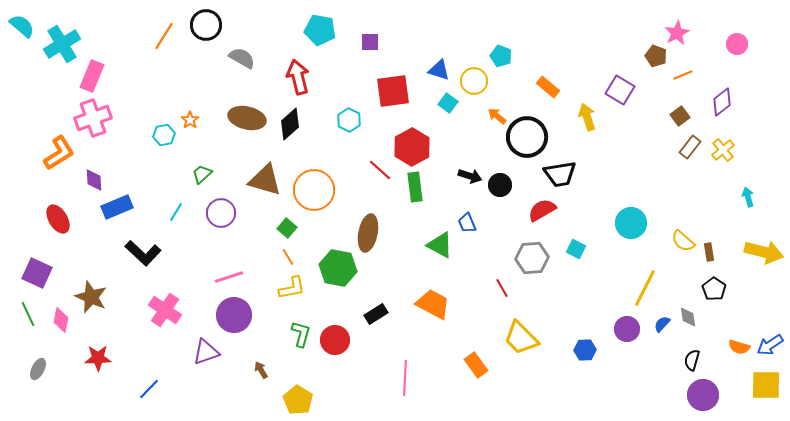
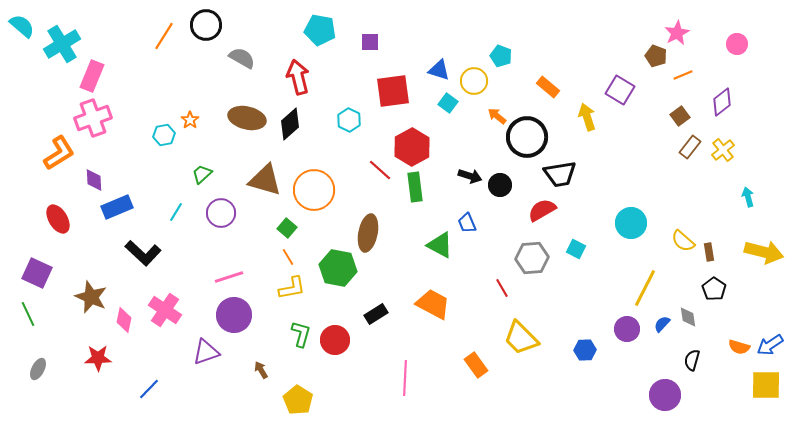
pink diamond at (61, 320): moved 63 px right
purple circle at (703, 395): moved 38 px left
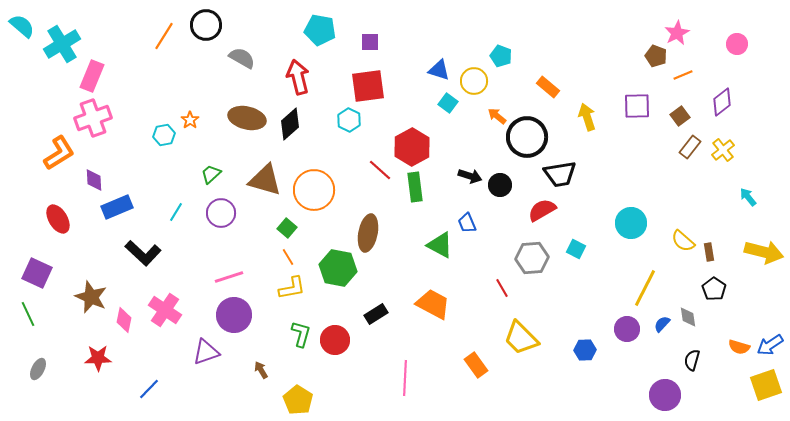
purple square at (620, 90): moved 17 px right, 16 px down; rotated 32 degrees counterclockwise
red square at (393, 91): moved 25 px left, 5 px up
green trapezoid at (202, 174): moved 9 px right
cyan arrow at (748, 197): rotated 24 degrees counterclockwise
yellow square at (766, 385): rotated 20 degrees counterclockwise
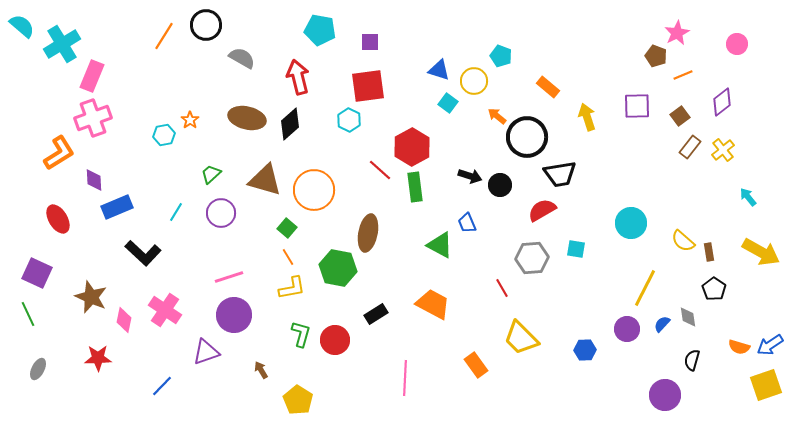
cyan square at (576, 249): rotated 18 degrees counterclockwise
yellow arrow at (764, 252): moved 3 px left; rotated 15 degrees clockwise
blue line at (149, 389): moved 13 px right, 3 px up
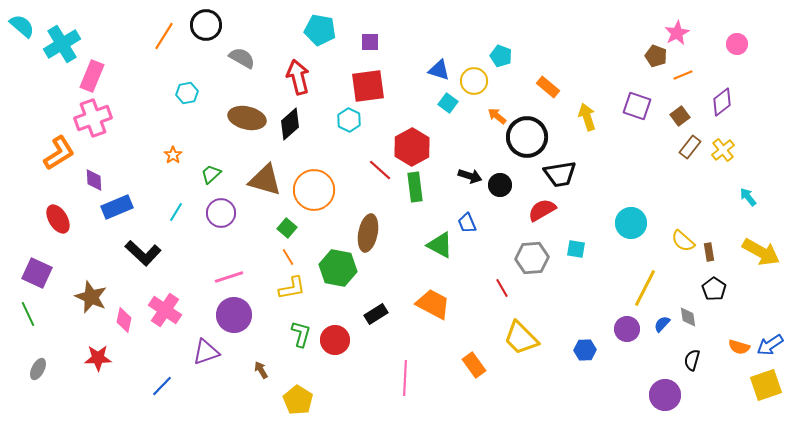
purple square at (637, 106): rotated 20 degrees clockwise
orange star at (190, 120): moved 17 px left, 35 px down
cyan hexagon at (164, 135): moved 23 px right, 42 px up
orange rectangle at (476, 365): moved 2 px left
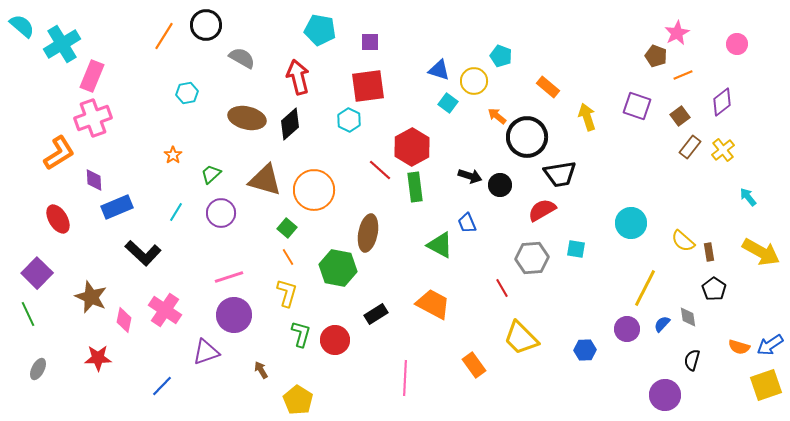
purple square at (37, 273): rotated 20 degrees clockwise
yellow L-shape at (292, 288): moved 5 px left, 5 px down; rotated 64 degrees counterclockwise
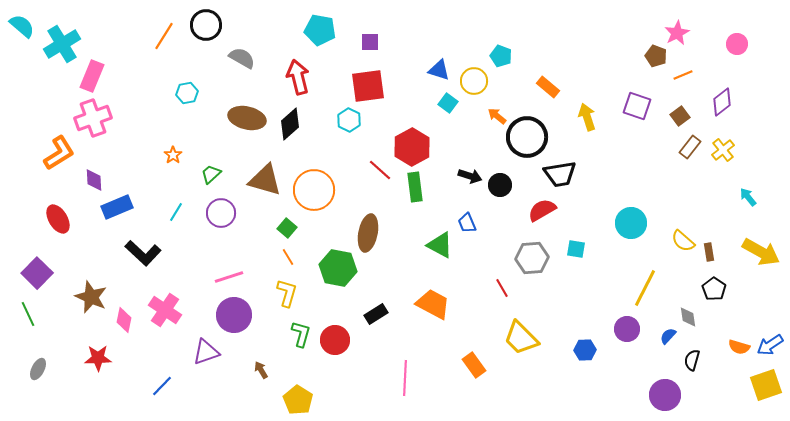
blue semicircle at (662, 324): moved 6 px right, 12 px down
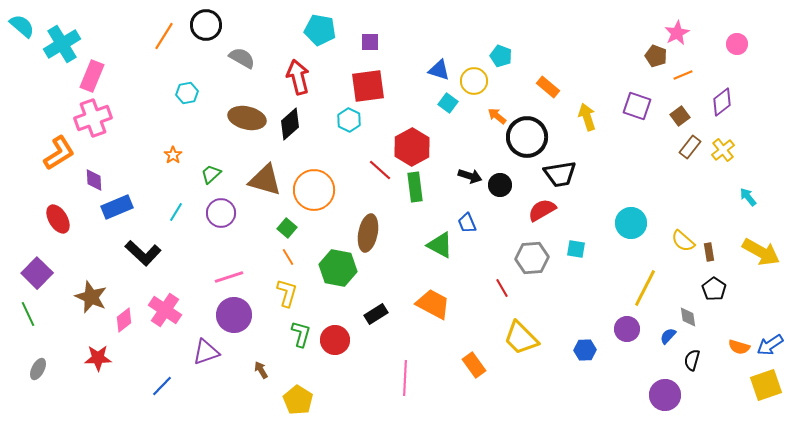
pink diamond at (124, 320): rotated 40 degrees clockwise
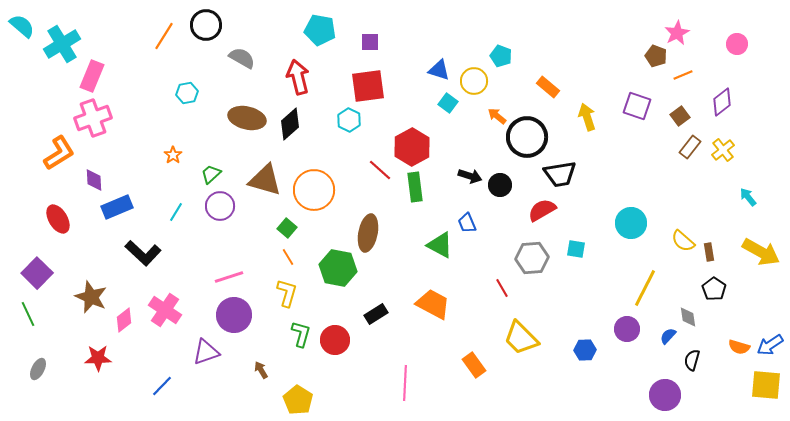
purple circle at (221, 213): moved 1 px left, 7 px up
pink line at (405, 378): moved 5 px down
yellow square at (766, 385): rotated 24 degrees clockwise
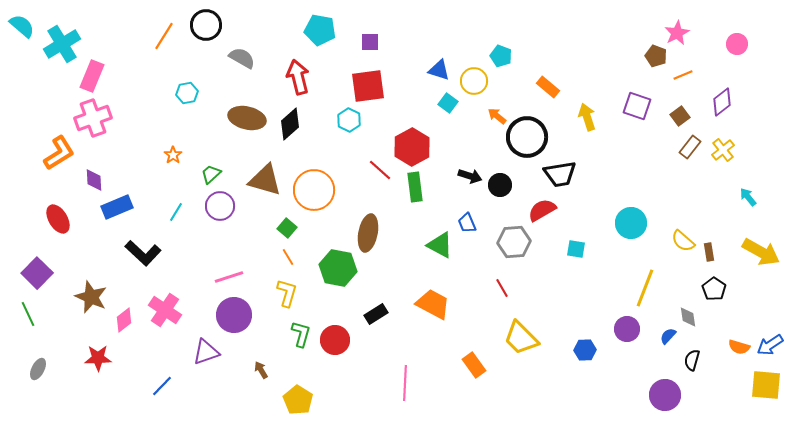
gray hexagon at (532, 258): moved 18 px left, 16 px up
yellow line at (645, 288): rotated 6 degrees counterclockwise
